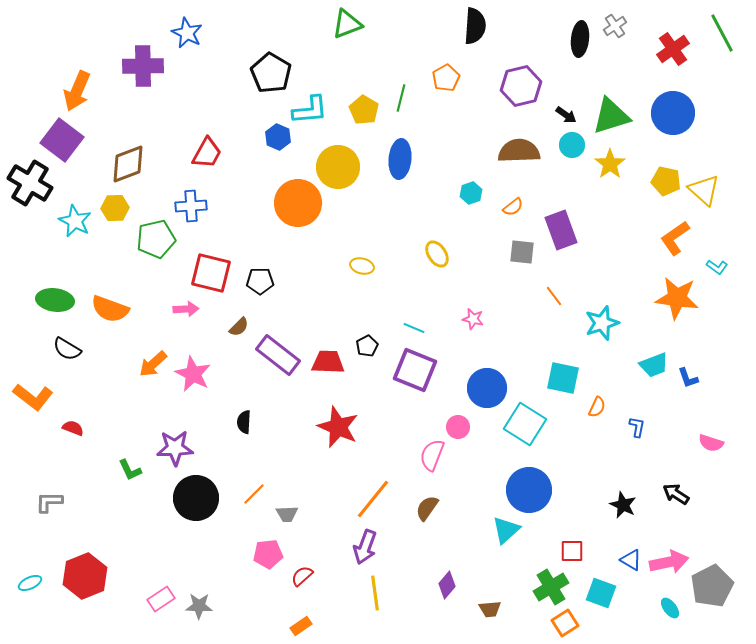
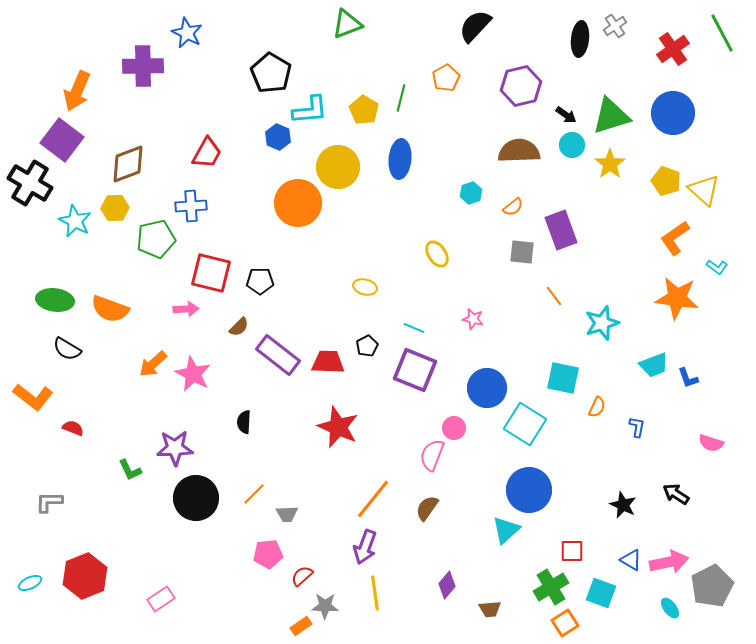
black semicircle at (475, 26): rotated 141 degrees counterclockwise
yellow pentagon at (666, 181): rotated 8 degrees clockwise
yellow ellipse at (362, 266): moved 3 px right, 21 px down
pink circle at (458, 427): moved 4 px left, 1 px down
gray star at (199, 606): moved 126 px right
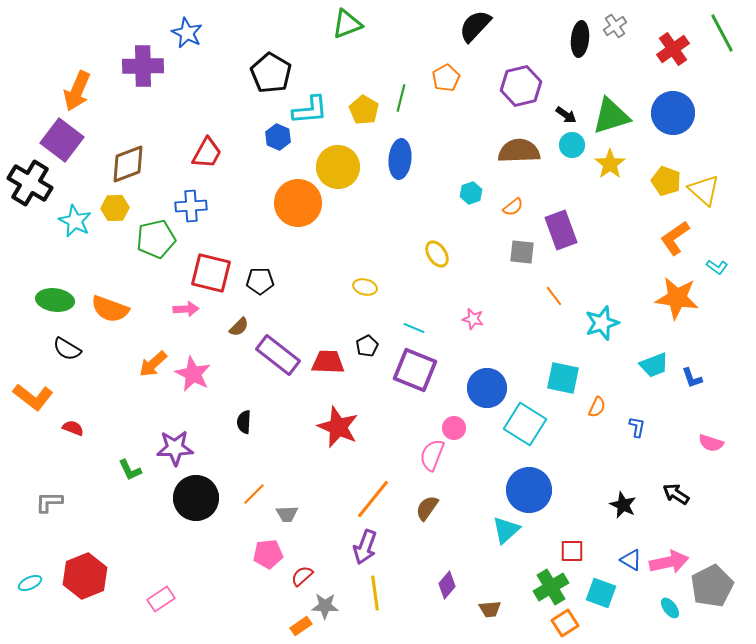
blue L-shape at (688, 378): moved 4 px right
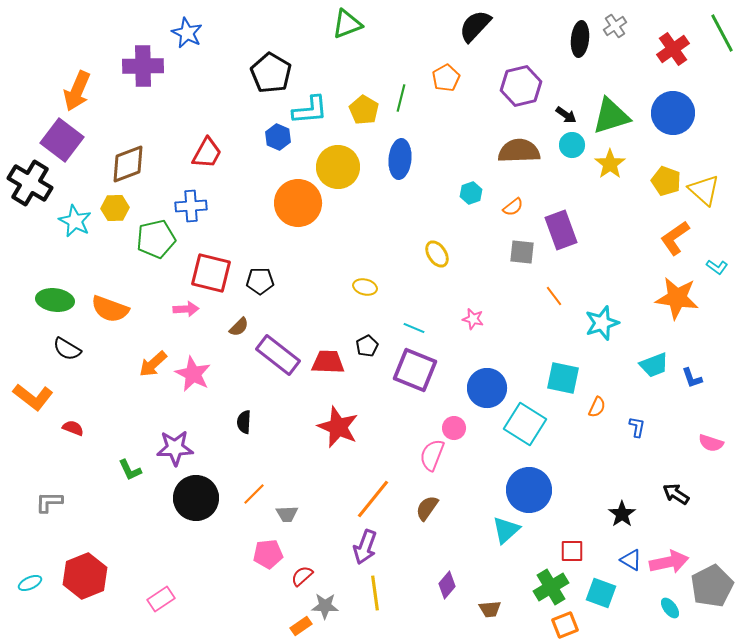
black star at (623, 505): moved 1 px left, 9 px down; rotated 12 degrees clockwise
orange square at (565, 623): moved 2 px down; rotated 12 degrees clockwise
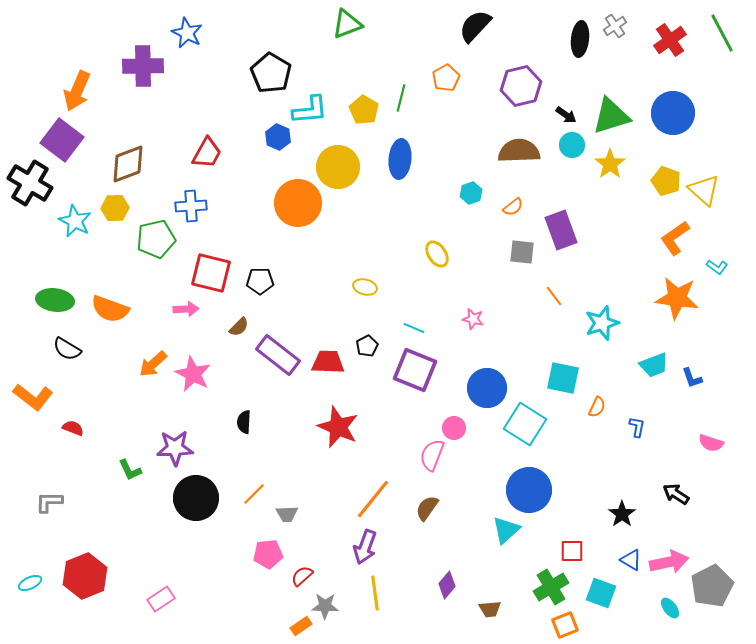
red cross at (673, 49): moved 3 px left, 9 px up
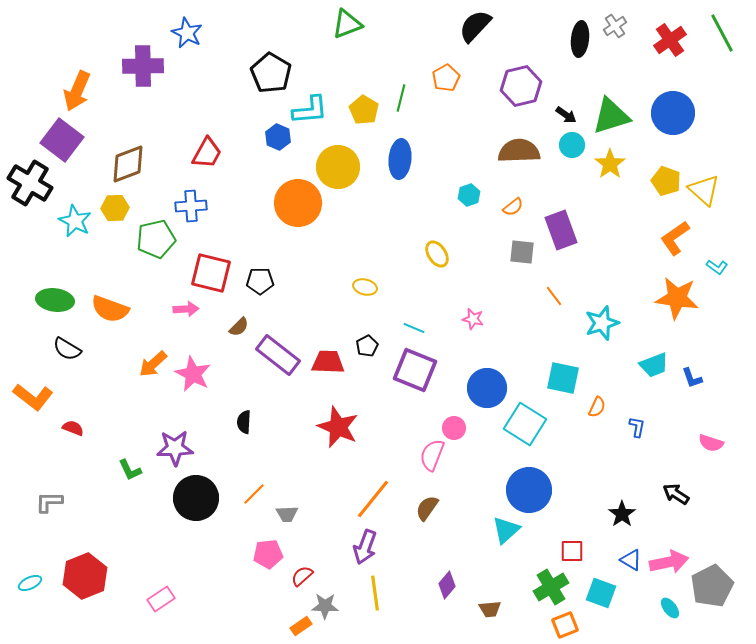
cyan hexagon at (471, 193): moved 2 px left, 2 px down
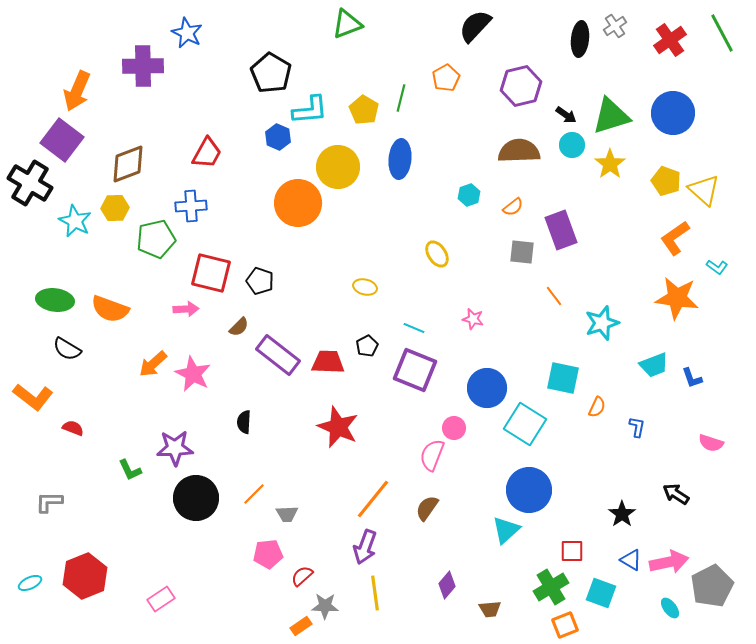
black pentagon at (260, 281): rotated 20 degrees clockwise
